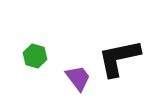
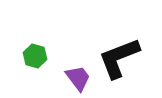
black L-shape: rotated 9 degrees counterclockwise
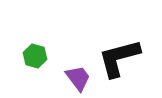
black L-shape: rotated 6 degrees clockwise
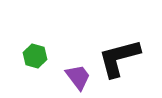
purple trapezoid: moved 1 px up
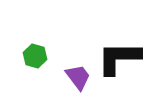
black L-shape: rotated 15 degrees clockwise
